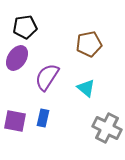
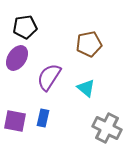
purple semicircle: moved 2 px right
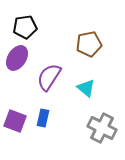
purple square: rotated 10 degrees clockwise
gray cross: moved 5 px left
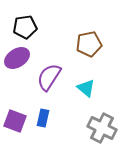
purple ellipse: rotated 25 degrees clockwise
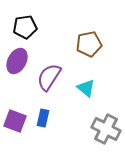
purple ellipse: moved 3 px down; rotated 30 degrees counterclockwise
gray cross: moved 4 px right, 1 px down
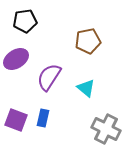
black pentagon: moved 6 px up
brown pentagon: moved 1 px left, 3 px up
purple ellipse: moved 1 px left, 2 px up; rotated 30 degrees clockwise
purple square: moved 1 px right, 1 px up
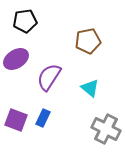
cyan triangle: moved 4 px right
blue rectangle: rotated 12 degrees clockwise
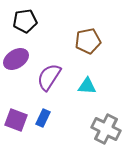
cyan triangle: moved 3 px left, 2 px up; rotated 36 degrees counterclockwise
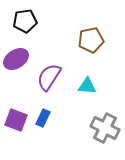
brown pentagon: moved 3 px right, 1 px up
gray cross: moved 1 px left, 1 px up
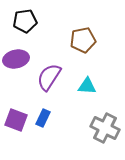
brown pentagon: moved 8 px left
purple ellipse: rotated 20 degrees clockwise
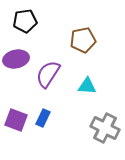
purple semicircle: moved 1 px left, 3 px up
